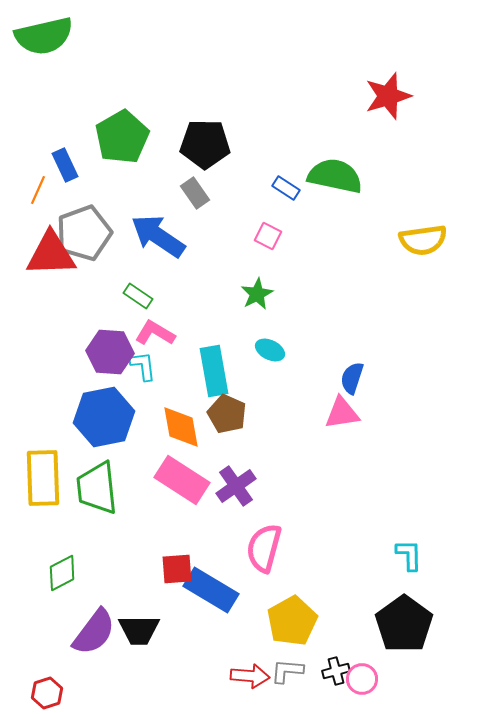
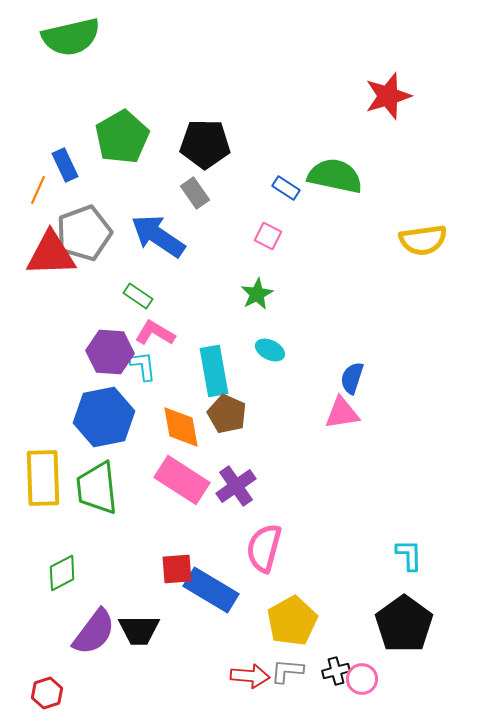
green semicircle at (44, 36): moved 27 px right, 1 px down
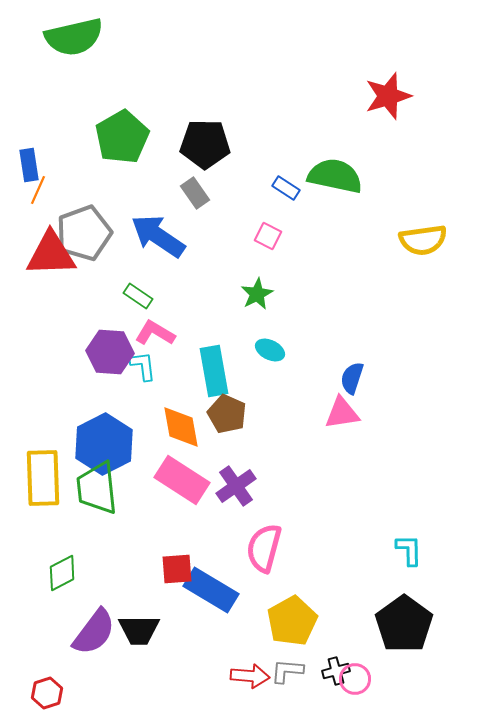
green semicircle at (71, 37): moved 3 px right
blue rectangle at (65, 165): moved 36 px left; rotated 16 degrees clockwise
blue hexagon at (104, 417): moved 27 px down; rotated 16 degrees counterclockwise
cyan L-shape at (409, 555): moved 5 px up
pink circle at (362, 679): moved 7 px left
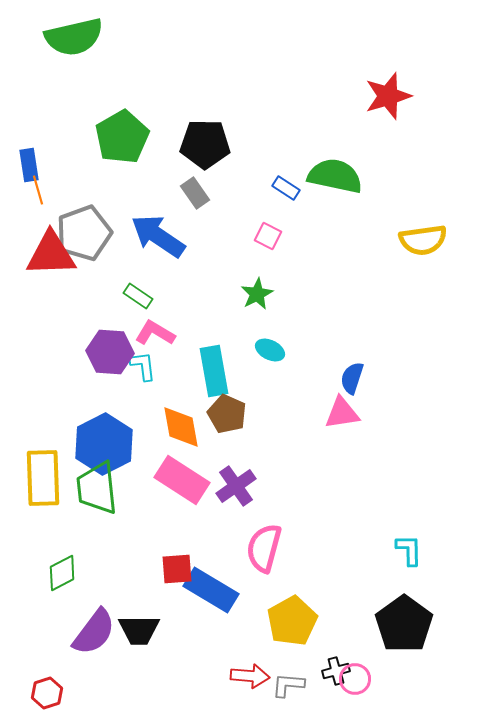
orange line at (38, 190): rotated 40 degrees counterclockwise
gray L-shape at (287, 671): moved 1 px right, 14 px down
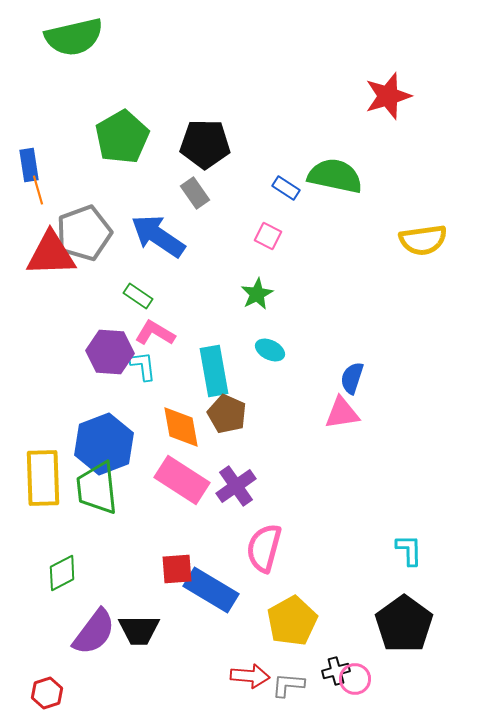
blue hexagon at (104, 444): rotated 6 degrees clockwise
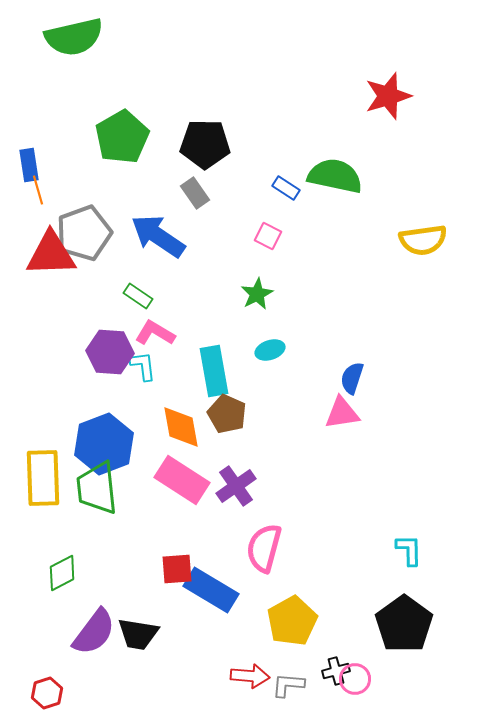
cyan ellipse at (270, 350): rotated 44 degrees counterclockwise
black trapezoid at (139, 630): moved 1 px left, 4 px down; rotated 9 degrees clockwise
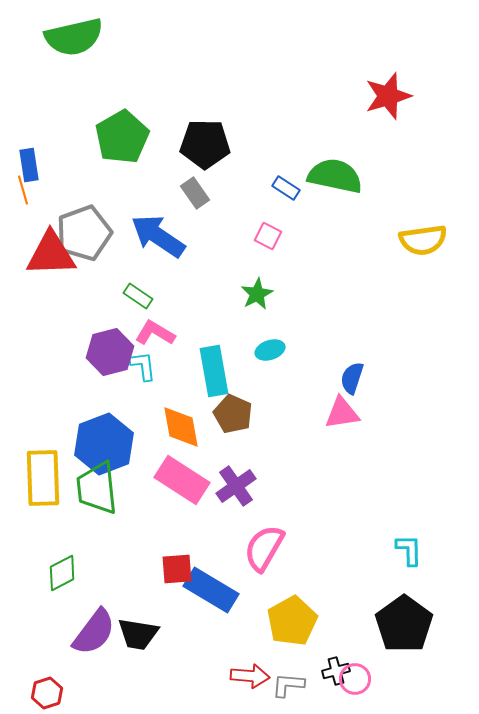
orange line at (38, 190): moved 15 px left
purple hexagon at (110, 352): rotated 18 degrees counterclockwise
brown pentagon at (227, 414): moved 6 px right
pink semicircle at (264, 548): rotated 15 degrees clockwise
